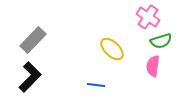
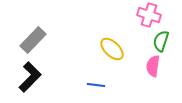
pink cross: moved 1 px right, 2 px up; rotated 15 degrees counterclockwise
green semicircle: rotated 125 degrees clockwise
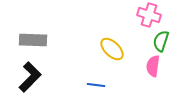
gray rectangle: rotated 48 degrees clockwise
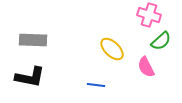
green semicircle: rotated 150 degrees counterclockwise
pink semicircle: moved 7 px left, 1 px down; rotated 35 degrees counterclockwise
black L-shape: rotated 56 degrees clockwise
